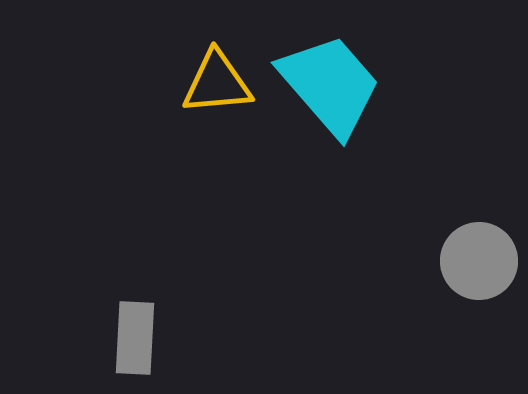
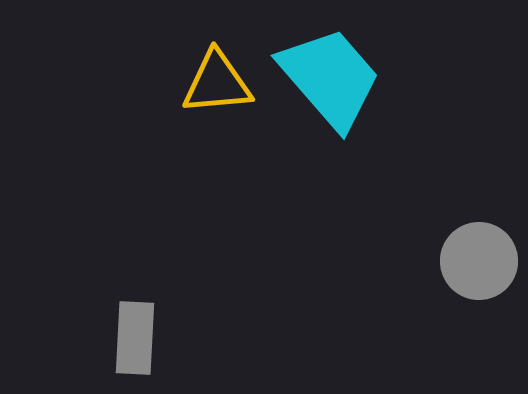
cyan trapezoid: moved 7 px up
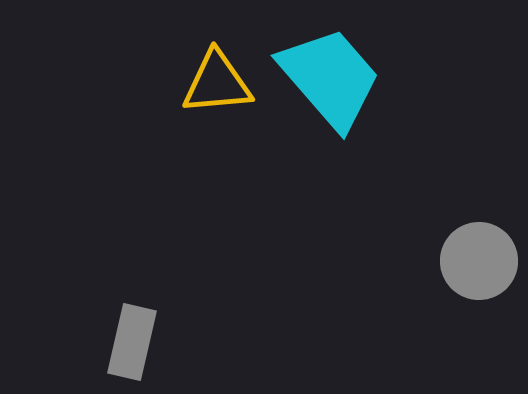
gray rectangle: moved 3 px left, 4 px down; rotated 10 degrees clockwise
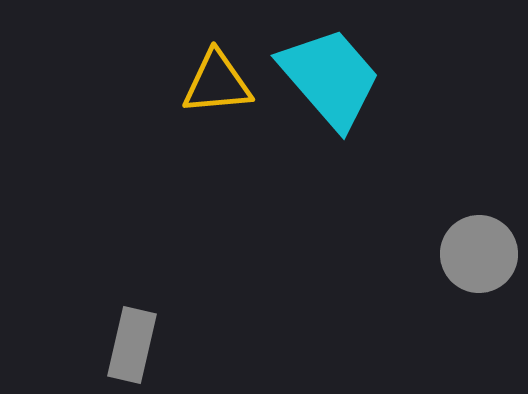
gray circle: moved 7 px up
gray rectangle: moved 3 px down
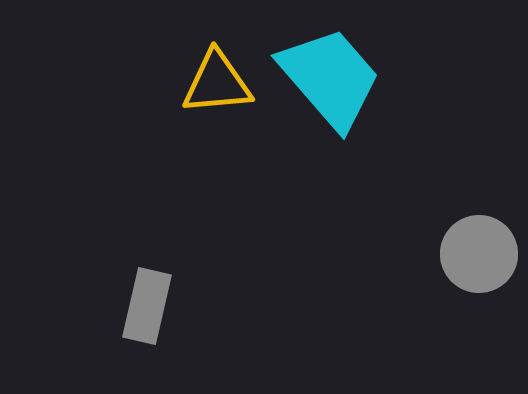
gray rectangle: moved 15 px right, 39 px up
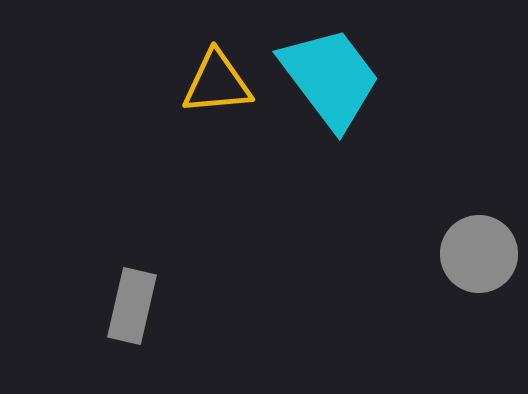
cyan trapezoid: rotated 4 degrees clockwise
gray rectangle: moved 15 px left
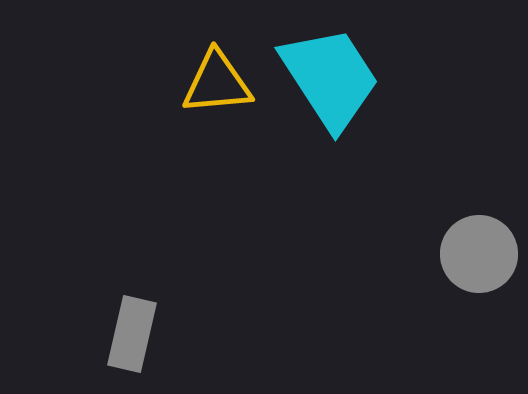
cyan trapezoid: rotated 4 degrees clockwise
gray rectangle: moved 28 px down
